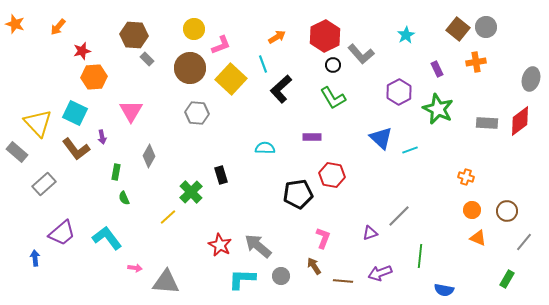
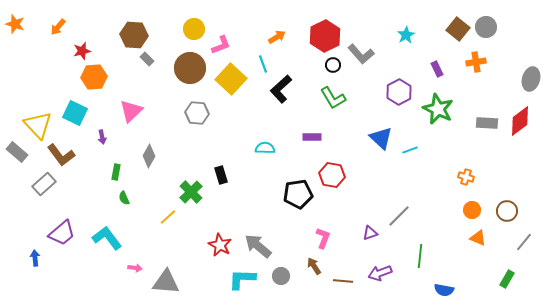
pink triangle at (131, 111): rotated 15 degrees clockwise
yellow triangle at (38, 123): moved 2 px down
brown L-shape at (76, 149): moved 15 px left, 6 px down
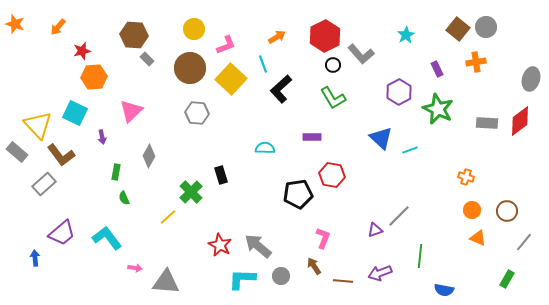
pink L-shape at (221, 45): moved 5 px right
purple triangle at (370, 233): moved 5 px right, 3 px up
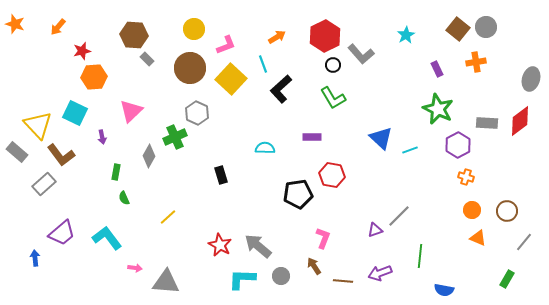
purple hexagon at (399, 92): moved 59 px right, 53 px down
gray hexagon at (197, 113): rotated 20 degrees clockwise
green cross at (191, 192): moved 16 px left, 55 px up; rotated 20 degrees clockwise
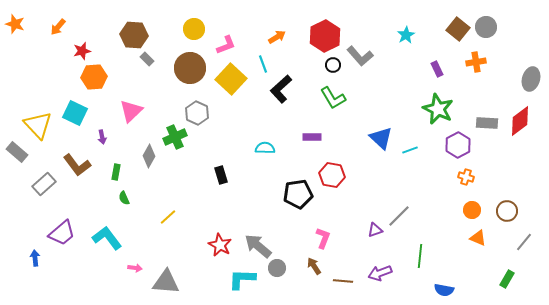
gray L-shape at (361, 54): moved 1 px left, 2 px down
brown L-shape at (61, 155): moved 16 px right, 10 px down
gray circle at (281, 276): moved 4 px left, 8 px up
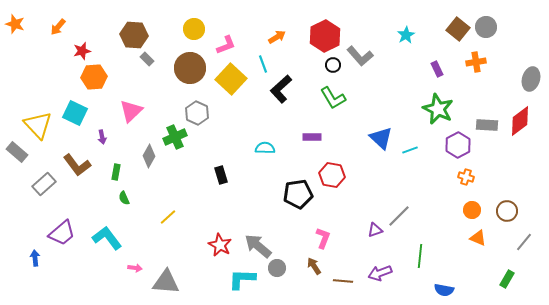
gray rectangle at (487, 123): moved 2 px down
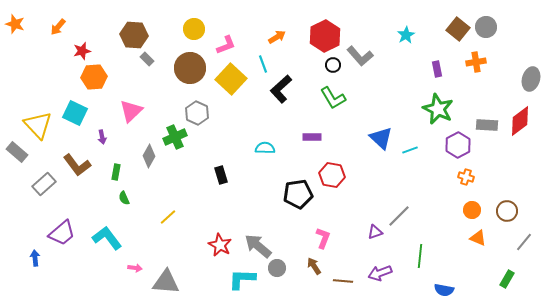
purple rectangle at (437, 69): rotated 14 degrees clockwise
purple triangle at (375, 230): moved 2 px down
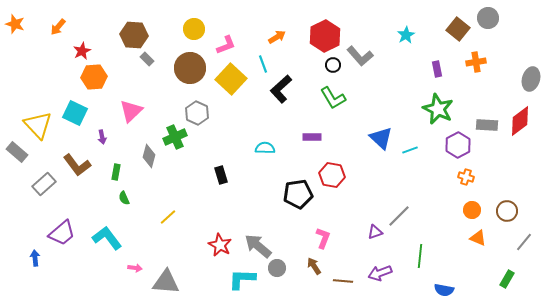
gray circle at (486, 27): moved 2 px right, 9 px up
red star at (82, 51): rotated 12 degrees counterclockwise
gray diamond at (149, 156): rotated 15 degrees counterclockwise
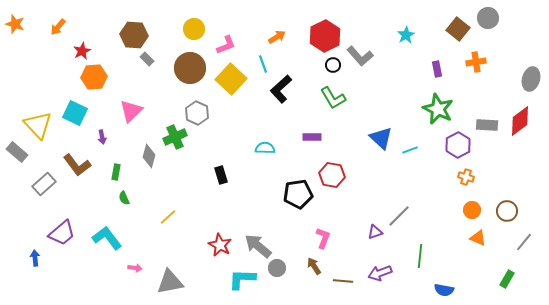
gray triangle at (166, 282): moved 4 px right; rotated 16 degrees counterclockwise
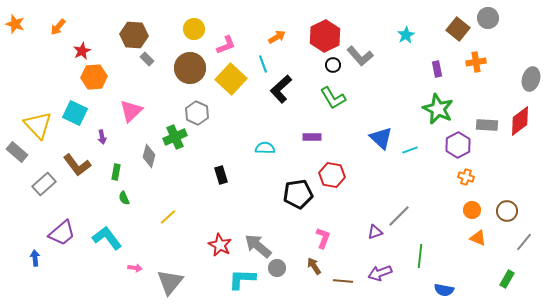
gray triangle at (170, 282): rotated 40 degrees counterclockwise
